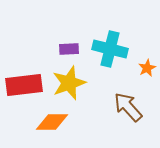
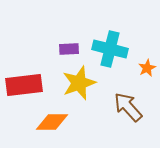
yellow star: moved 10 px right
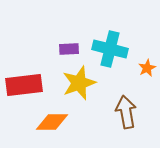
brown arrow: moved 2 px left, 5 px down; rotated 32 degrees clockwise
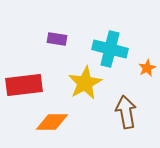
purple rectangle: moved 12 px left, 10 px up; rotated 12 degrees clockwise
yellow star: moved 6 px right; rotated 8 degrees counterclockwise
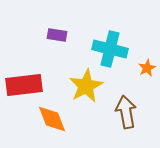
purple rectangle: moved 4 px up
yellow star: moved 1 px right, 3 px down
orange diamond: moved 3 px up; rotated 68 degrees clockwise
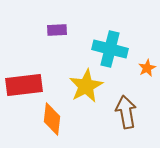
purple rectangle: moved 5 px up; rotated 12 degrees counterclockwise
orange diamond: rotated 28 degrees clockwise
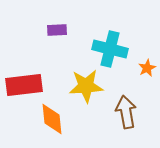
yellow star: rotated 24 degrees clockwise
orange diamond: rotated 12 degrees counterclockwise
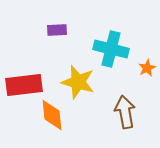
cyan cross: moved 1 px right
yellow star: moved 8 px left, 4 px up; rotated 20 degrees clockwise
brown arrow: moved 1 px left
orange diamond: moved 4 px up
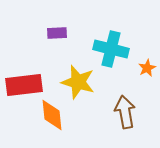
purple rectangle: moved 3 px down
